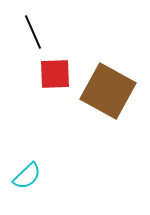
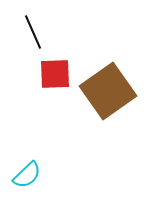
brown square: rotated 26 degrees clockwise
cyan semicircle: moved 1 px up
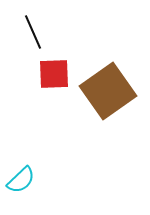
red square: moved 1 px left
cyan semicircle: moved 6 px left, 5 px down
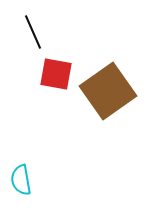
red square: moved 2 px right; rotated 12 degrees clockwise
cyan semicircle: rotated 124 degrees clockwise
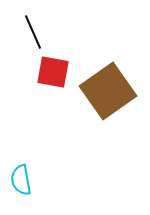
red square: moved 3 px left, 2 px up
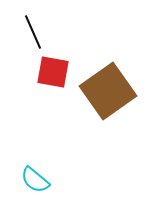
cyan semicircle: moved 14 px right; rotated 40 degrees counterclockwise
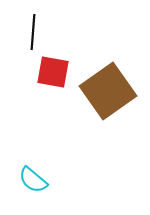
black line: rotated 28 degrees clockwise
cyan semicircle: moved 2 px left
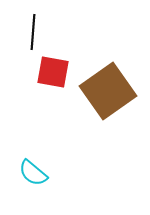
cyan semicircle: moved 7 px up
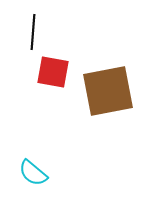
brown square: rotated 24 degrees clockwise
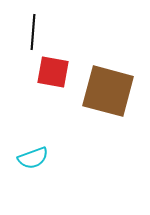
brown square: rotated 26 degrees clockwise
cyan semicircle: moved 15 px up; rotated 60 degrees counterclockwise
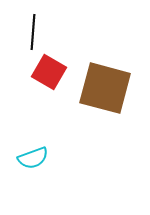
red square: moved 4 px left; rotated 20 degrees clockwise
brown square: moved 3 px left, 3 px up
